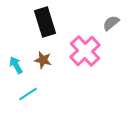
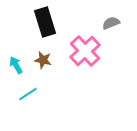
gray semicircle: rotated 18 degrees clockwise
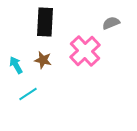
black rectangle: rotated 20 degrees clockwise
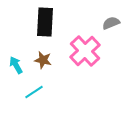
cyan line: moved 6 px right, 2 px up
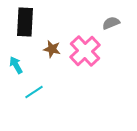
black rectangle: moved 20 px left
brown star: moved 9 px right, 11 px up
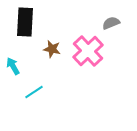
pink cross: moved 3 px right
cyan arrow: moved 3 px left, 1 px down
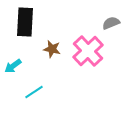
cyan arrow: rotated 96 degrees counterclockwise
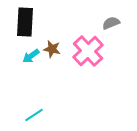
cyan arrow: moved 18 px right, 10 px up
cyan line: moved 23 px down
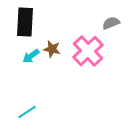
cyan line: moved 7 px left, 3 px up
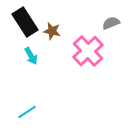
black rectangle: rotated 36 degrees counterclockwise
brown star: moved 18 px up
cyan arrow: rotated 84 degrees counterclockwise
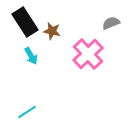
pink cross: moved 3 px down
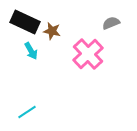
black rectangle: rotated 32 degrees counterclockwise
cyan arrow: moved 5 px up
